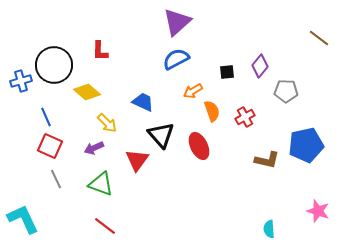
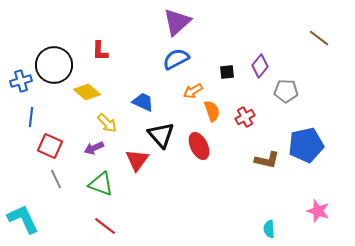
blue line: moved 15 px left; rotated 30 degrees clockwise
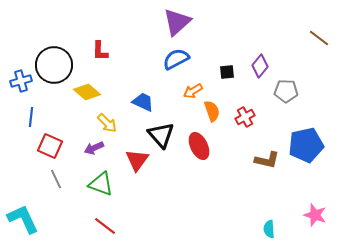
pink star: moved 3 px left, 4 px down
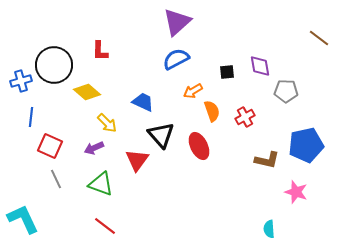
purple diamond: rotated 50 degrees counterclockwise
pink star: moved 19 px left, 23 px up
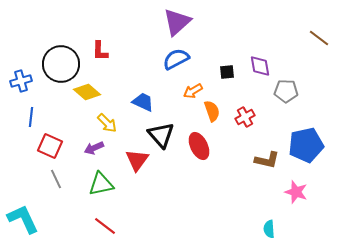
black circle: moved 7 px right, 1 px up
green triangle: rotated 32 degrees counterclockwise
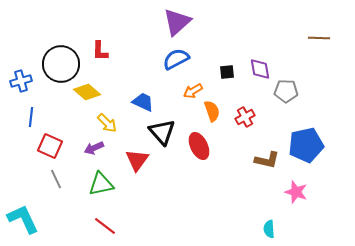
brown line: rotated 35 degrees counterclockwise
purple diamond: moved 3 px down
black triangle: moved 1 px right, 3 px up
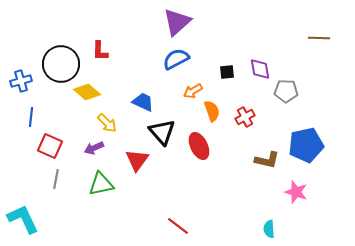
gray line: rotated 36 degrees clockwise
red line: moved 73 px right
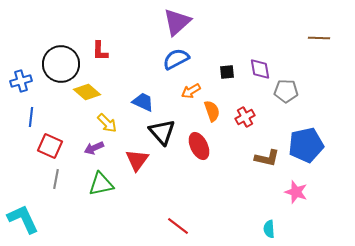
orange arrow: moved 2 px left
brown L-shape: moved 2 px up
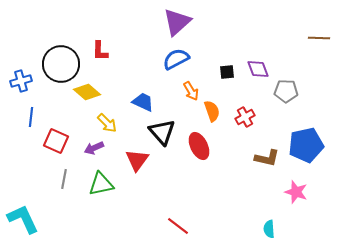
purple diamond: moved 2 px left; rotated 10 degrees counterclockwise
orange arrow: rotated 90 degrees counterclockwise
red square: moved 6 px right, 5 px up
gray line: moved 8 px right
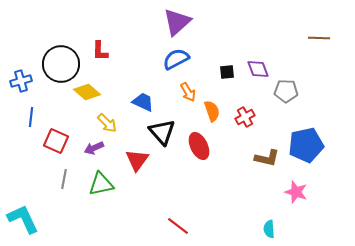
orange arrow: moved 3 px left, 1 px down
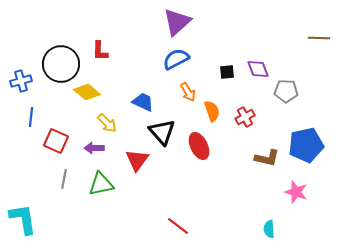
purple arrow: rotated 24 degrees clockwise
cyan L-shape: rotated 16 degrees clockwise
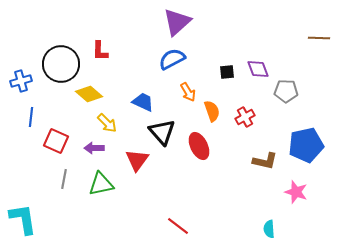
blue semicircle: moved 4 px left
yellow diamond: moved 2 px right, 2 px down
brown L-shape: moved 2 px left, 3 px down
